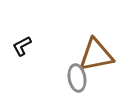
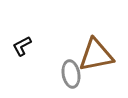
gray ellipse: moved 6 px left, 4 px up
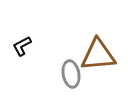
brown triangle: moved 2 px right; rotated 6 degrees clockwise
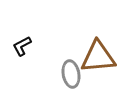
brown triangle: moved 2 px down
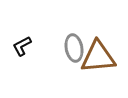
gray ellipse: moved 3 px right, 26 px up
